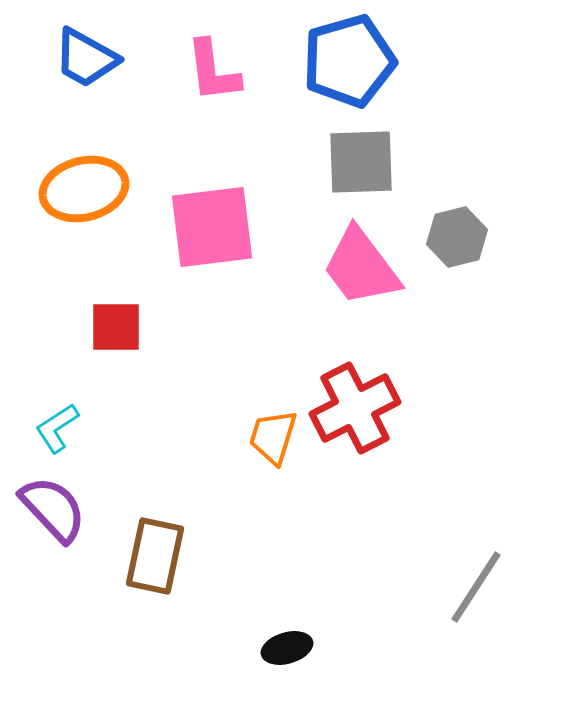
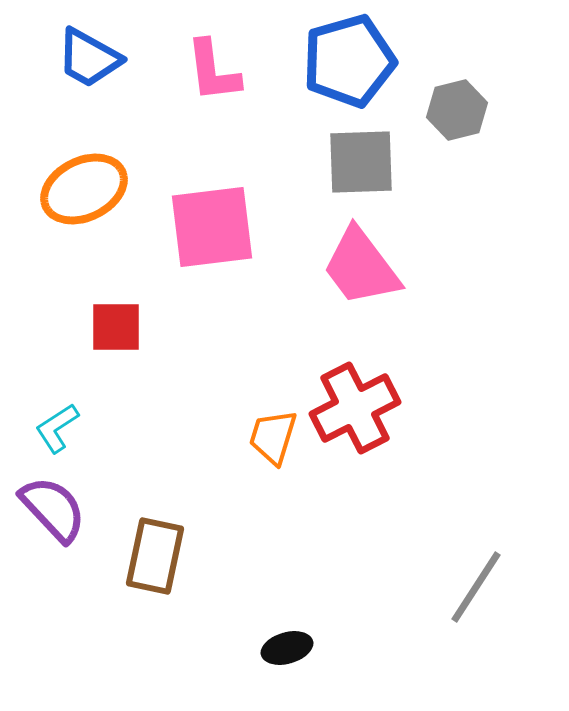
blue trapezoid: moved 3 px right
orange ellipse: rotated 12 degrees counterclockwise
gray hexagon: moved 127 px up
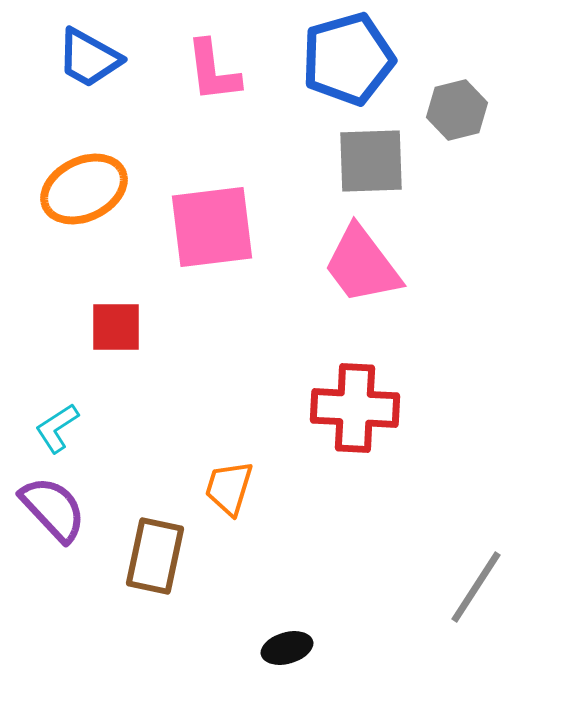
blue pentagon: moved 1 px left, 2 px up
gray square: moved 10 px right, 1 px up
pink trapezoid: moved 1 px right, 2 px up
red cross: rotated 30 degrees clockwise
orange trapezoid: moved 44 px left, 51 px down
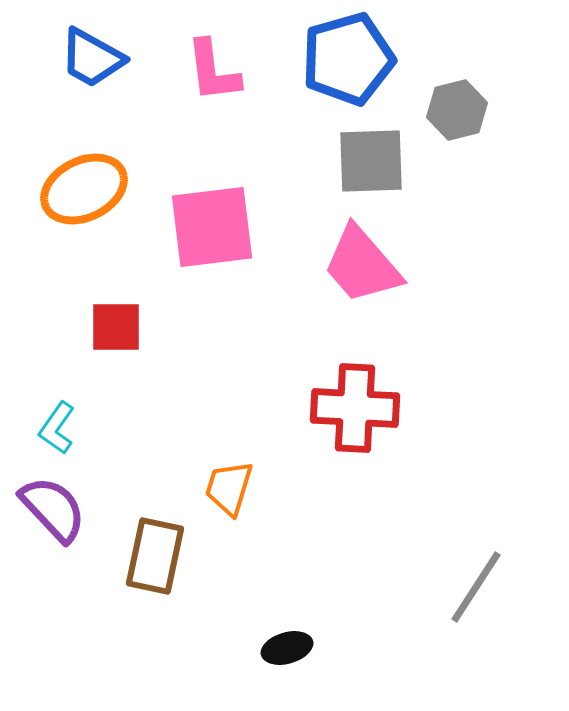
blue trapezoid: moved 3 px right
pink trapezoid: rotated 4 degrees counterclockwise
cyan L-shape: rotated 22 degrees counterclockwise
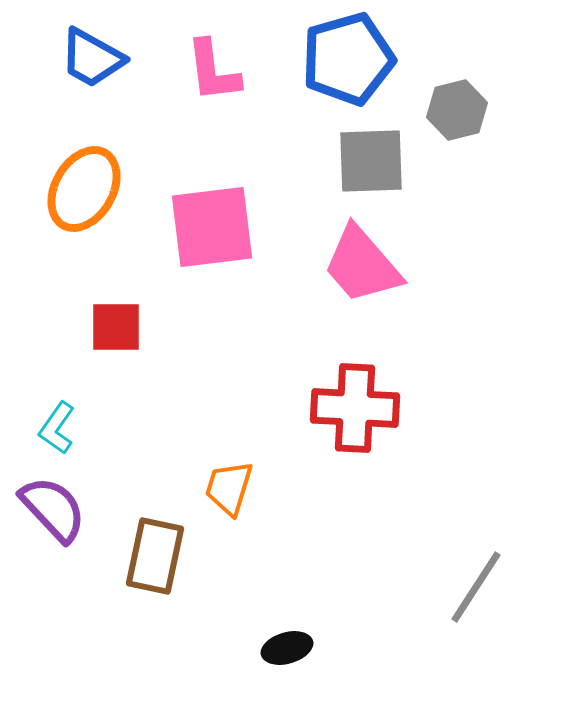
orange ellipse: rotated 34 degrees counterclockwise
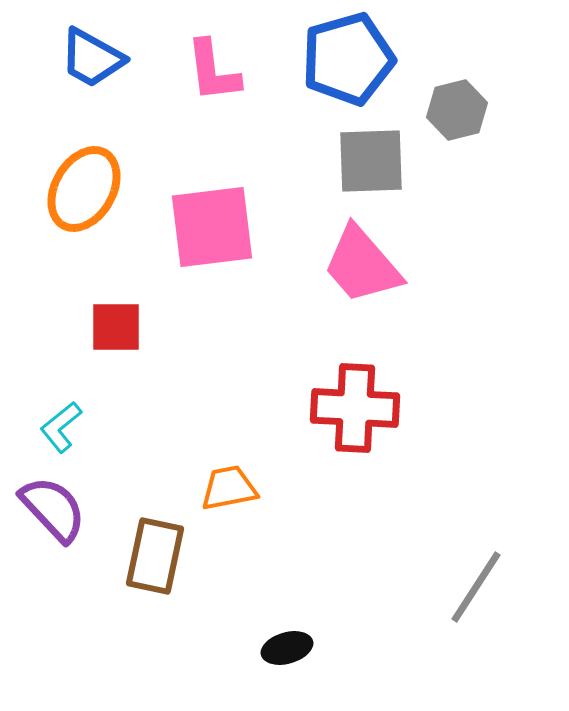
cyan L-shape: moved 4 px right, 1 px up; rotated 16 degrees clockwise
orange trapezoid: rotated 62 degrees clockwise
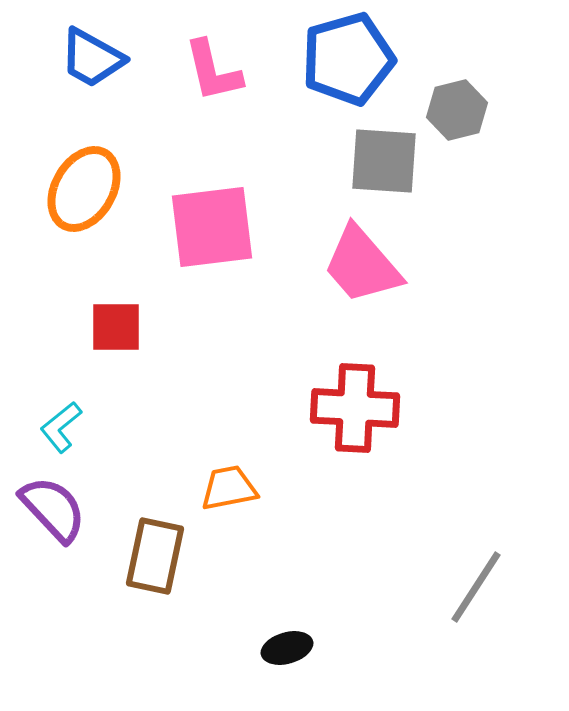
pink L-shape: rotated 6 degrees counterclockwise
gray square: moved 13 px right; rotated 6 degrees clockwise
